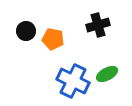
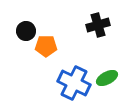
orange pentagon: moved 7 px left, 7 px down; rotated 10 degrees counterclockwise
green ellipse: moved 4 px down
blue cross: moved 1 px right, 2 px down
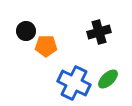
black cross: moved 1 px right, 7 px down
green ellipse: moved 1 px right, 1 px down; rotated 15 degrees counterclockwise
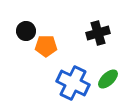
black cross: moved 1 px left, 1 px down
blue cross: moved 1 px left
